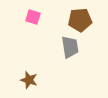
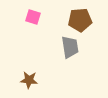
brown star: rotated 12 degrees counterclockwise
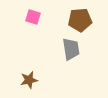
gray trapezoid: moved 1 px right, 2 px down
brown star: rotated 18 degrees counterclockwise
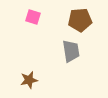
gray trapezoid: moved 2 px down
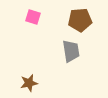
brown star: moved 3 px down
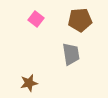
pink square: moved 3 px right, 2 px down; rotated 21 degrees clockwise
gray trapezoid: moved 3 px down
